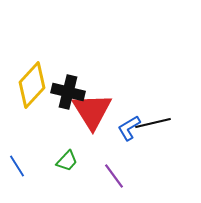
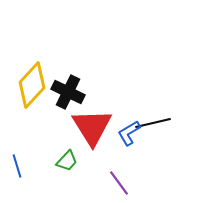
black cross: rotated 12 degrees clockwise
red triangle: moved 16 px down
blue L-shape: moved 5 px down
blue line: rotated 15 degrees clockwise
purple line: moved 5 px right, 7 px down
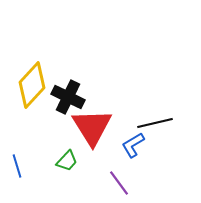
black cross: moved 5 px down
black line: moved 2 px right
blue L-shape: moved 4 px right, 12 px down
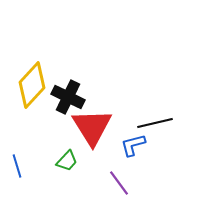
blue L-shape: rotated 16 degrees clockwise
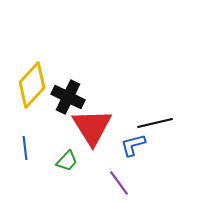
blue line: moved 8 px right, 18 px up; rotated 10 degrees clockwise
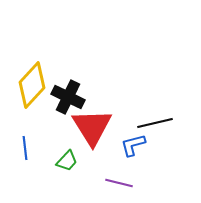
purple line: rotated 40 degrees counterclockwise
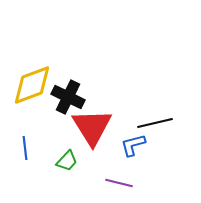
yellow diamond: rotated 27 degrees clockwise
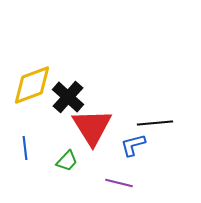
black cross: rotated 16 degrees clockwise
black line: rotated 8 degrees clockwise
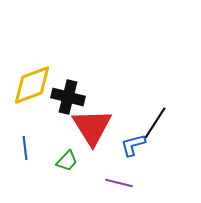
black cross: rotated 28 degrees counterclockwise
black line: rotated 52 degrees counterclockwise
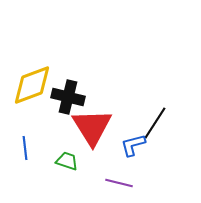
green trapezoid: rotated 115 degrees counterclockwise
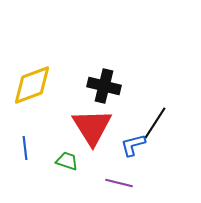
black cross: moved 36 px right, 11 px up
